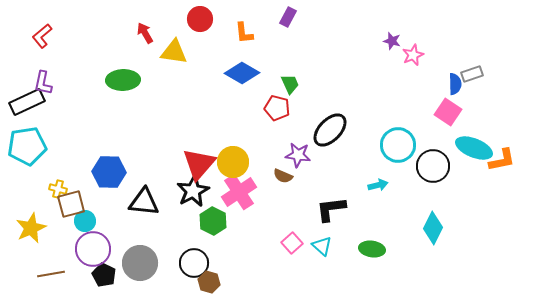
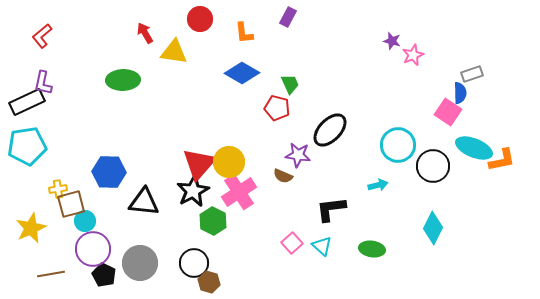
blue semicircle at (455, 84): moved 5 px right, 9 px down
yellow circle at (233, 162): moved 4 px left
yellow cross at (58, 189): rotated 24 degrees counterclockwise
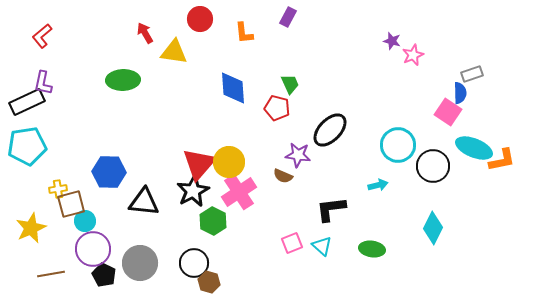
blue diamond at (242, 73): moved 9 px left, 15 px down; rotated 56 degrees clockwise
pink square at (292, 243): rotated 20 degrees clockwise
